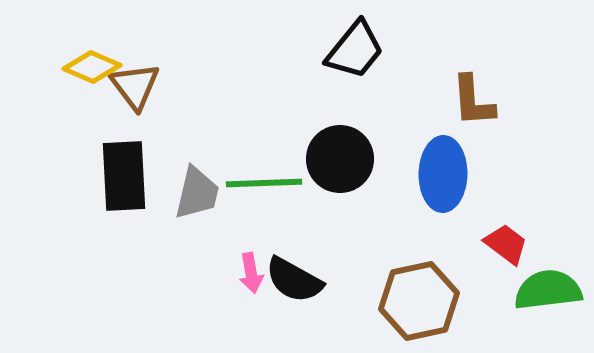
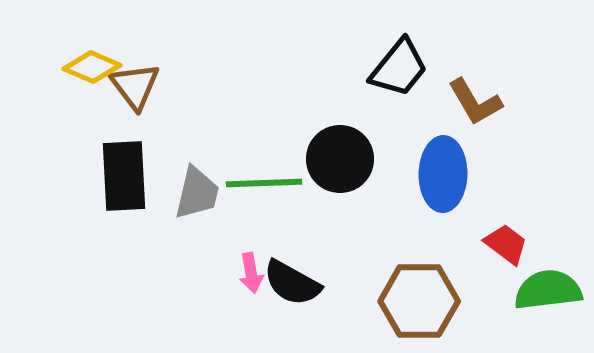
black trapezoid: moved 44 px right, 18 px down
brown L-shape: moved 2 px right, 1 px down; rotated 26 degrees counterclockwise
black semicircle: moved 2 px left, 3 px down
brown hexagon: rotated 12 degrees clockwise
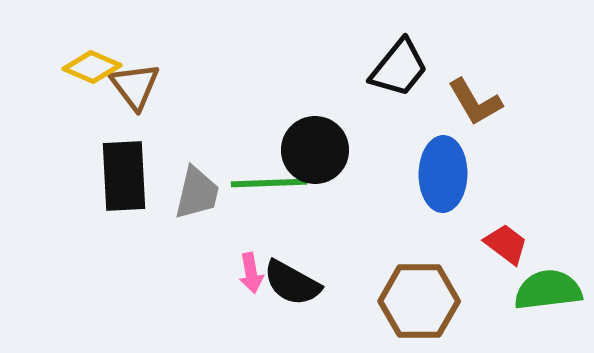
black circle: moved 25 px left, 9 px up
green line: moved 5 px right
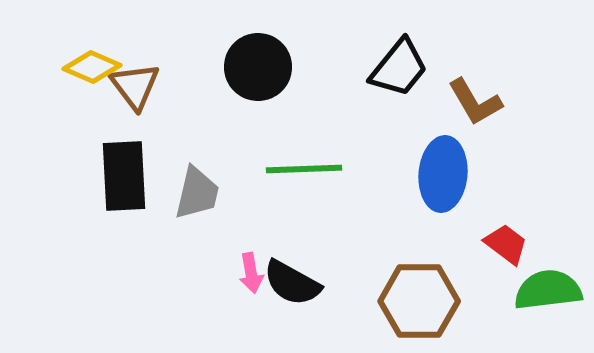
black circle: moved 57 px left, 83 px up
blue ellipse: rotated 4 degrees clockwise
green line: moved 35 px right, 14 px up
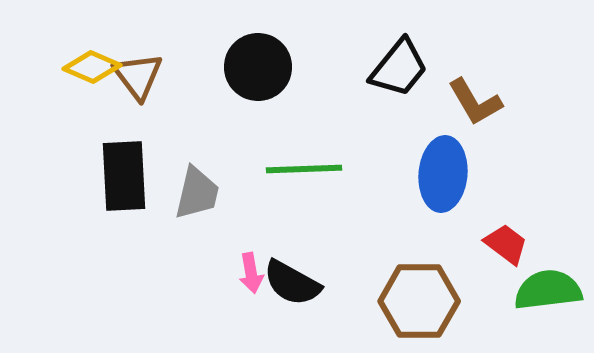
brown triangle: moved 3 px right, 10 px up
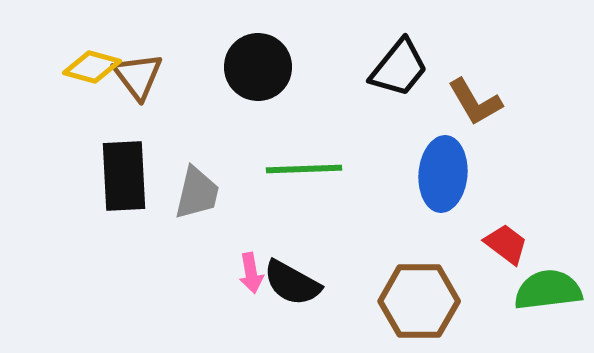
yellow diamond: rotated 8 degrees counterclockwise
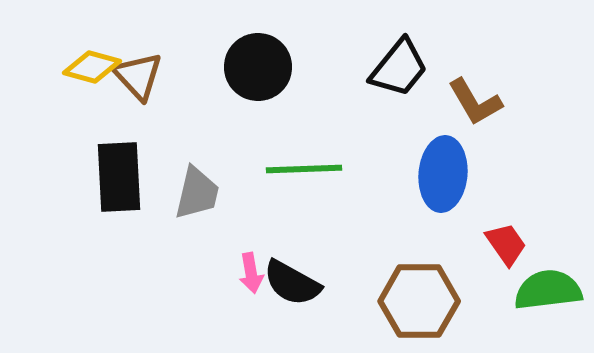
brown triangle: rotated 6 degrees counterclockwise
black rectangle: moved 5 px left, 1 px down
red trapezoid: rotated 18 degrees clockwise
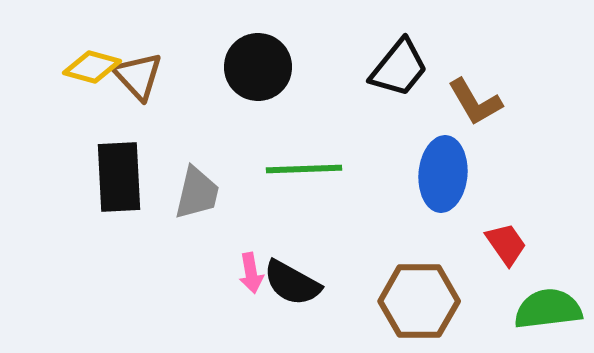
green semicircle: moved 19 px down
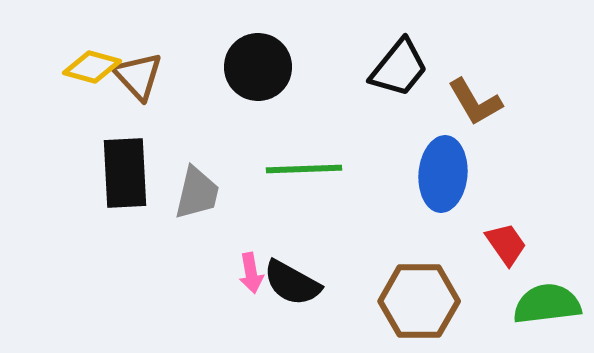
black rectangle: moved 6 px right, 4 px up
green semicircle: moved 1 px left, 5 px up
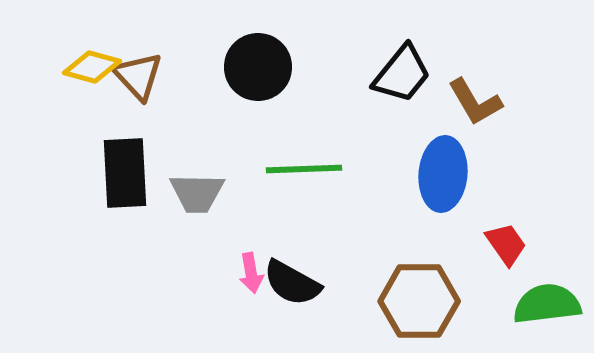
black trapezoid: moved 3 px right, 6 px down
gray trapezoid: rotated 78 degrees clockwise
